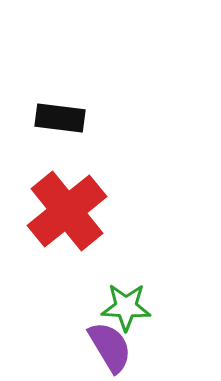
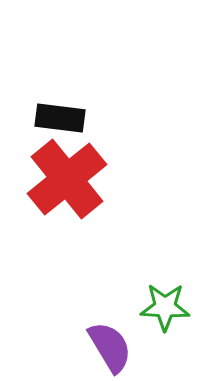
red cross: moved 32 px up
green star: moved 39 px right
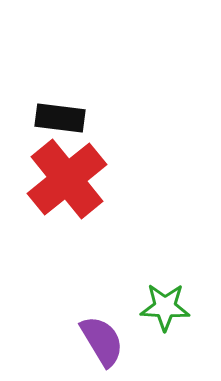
purple semicircle: moved 8 px left, 6 px up
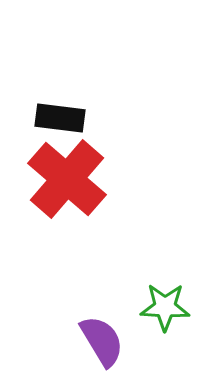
red cross: rotated 10 degrees counterclockwise
